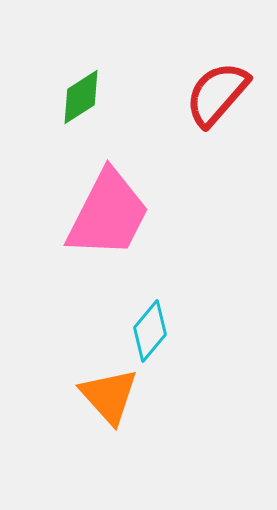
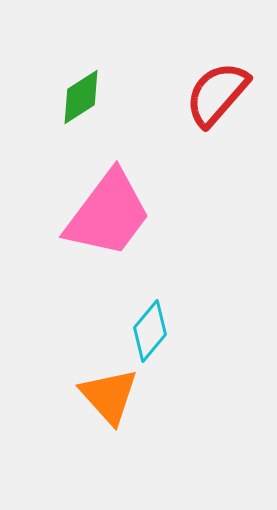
pink trapezoid: rotated 10 degrees clockwise
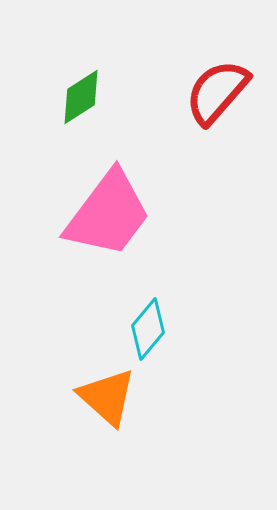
red semicircle: moved 2 px up
cyan diamond: moved 2 px left, 2 px up
orange triangle: moved 2 px left, 1 px down; rotated 6 degrees counterclockwise
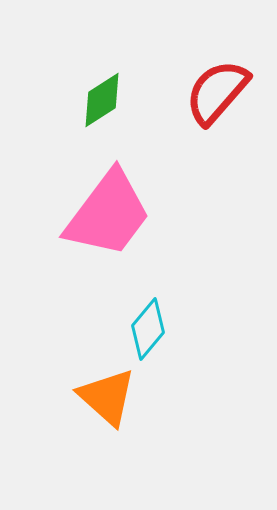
green diamond: moved 21 px right, 3 px down
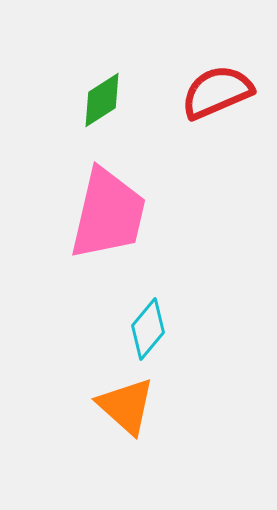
red semicircle: rotated 26 degrees clockwise
pink trapezoid: rotated 24 degrees counterclockwise
orange triangle: moved 19 px right, 9 px down
